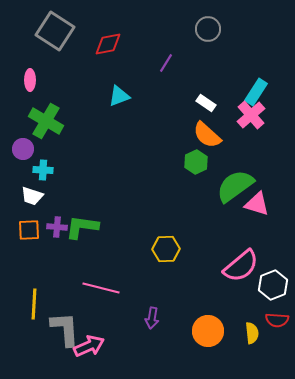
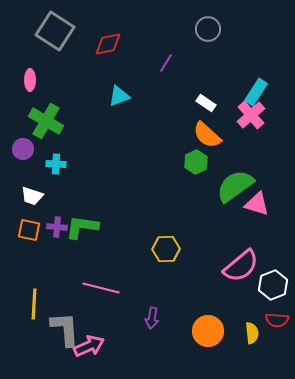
cyan cross: moved 13 px right, 6 px up
orange square: rotated 15 degrees clockwise
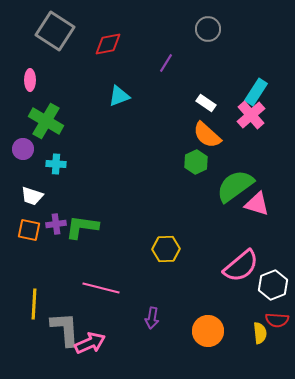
purple cross: moved 1 px left, 3 px up; rotated 12 degrees counterclockwise
yellow semicircle: moved 8 px right
pink arrow: moved 1 px right, 3 px up
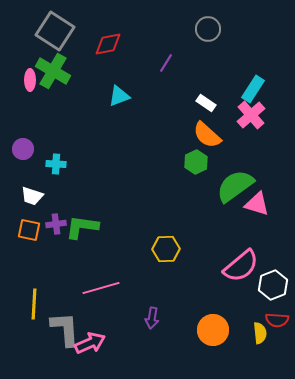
cyan rectangle: moved 3 px left, 3 px up
green cross: moved 7 px right, 50 px up
pink line: rotated 30 degrees counterclockwise
orange circle: moved 5 px right, 1 px up
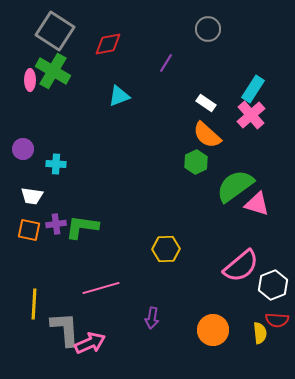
white trapezoid: rotated 10 degrees counterclockwise
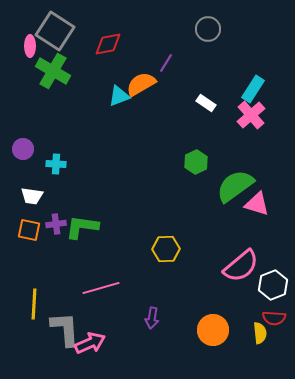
pink ellipse: moved 34 px up
orange semicircle: moved 66 px left, 51 px up; rotated 108 degrees clockwise
red semicircle: moved 3 px left, 2 px up
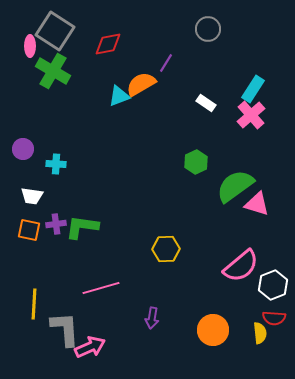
pink arrow: moved 4 px down
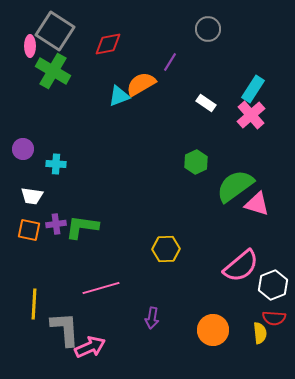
purple line: moved 4 px right, 1 px up
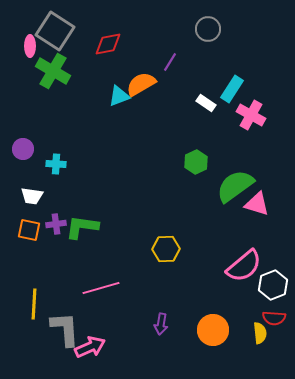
cyan rectangle: moved 21 px left
pink cross: rotated 20 degrees counterclockwise
pink semicircle: moved 3 px right
purple arrow: moved 9 px right, 6 px down
